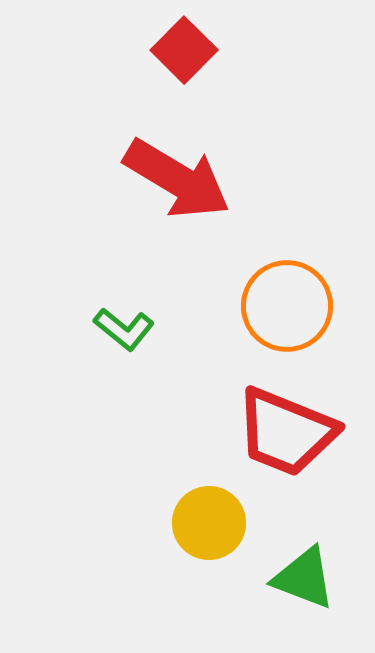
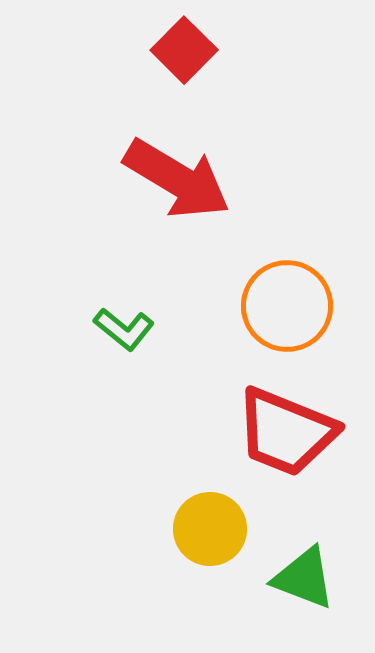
yellow circle: moved 1 px right, 6 px down
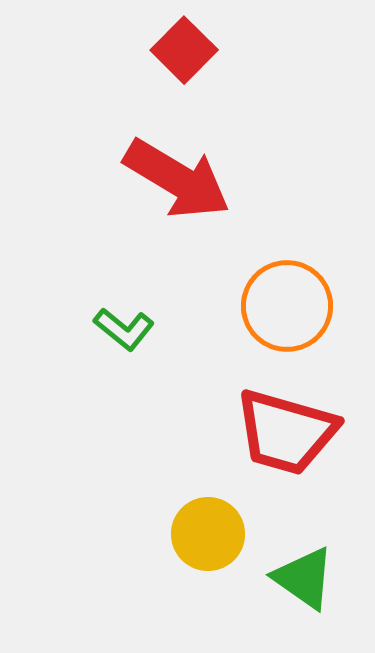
red trapezoid: rotated 6 degrees counterclockwise
yellow circle: moved 2 px left, 5 px down
green triangle: rotated 14 degrees clockwise
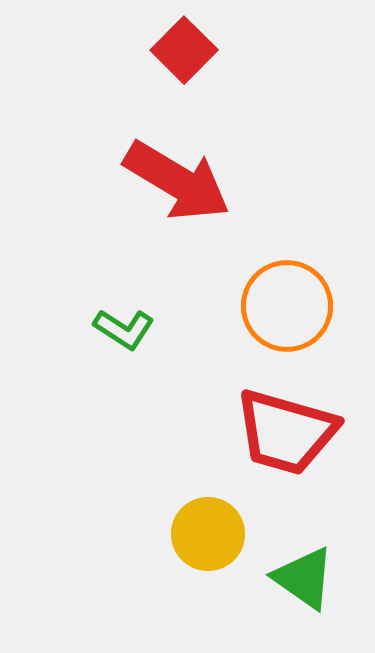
red arrow: moved 2 px down
green L-shape: rotated 6 degrees counterclockwise
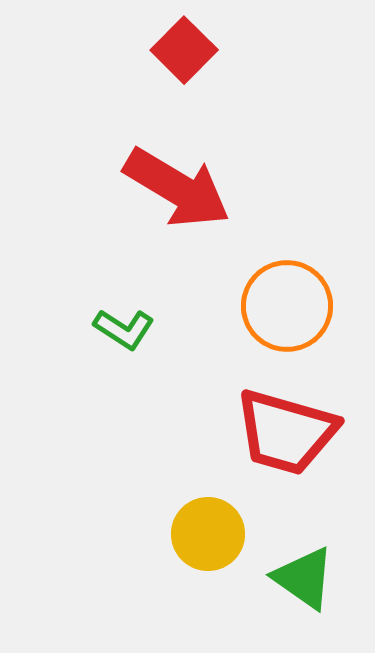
red arrow: moved 7 px down
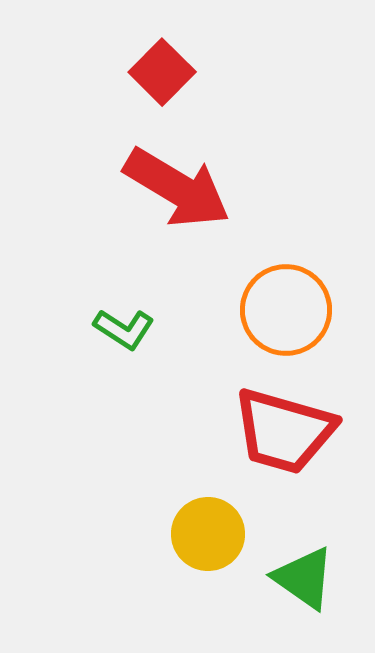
red square: moved 22 px left, 22 px down
orange circle: moved 1 px left, 4 px down
red trapezoid: moved 2 px left, 1 px up
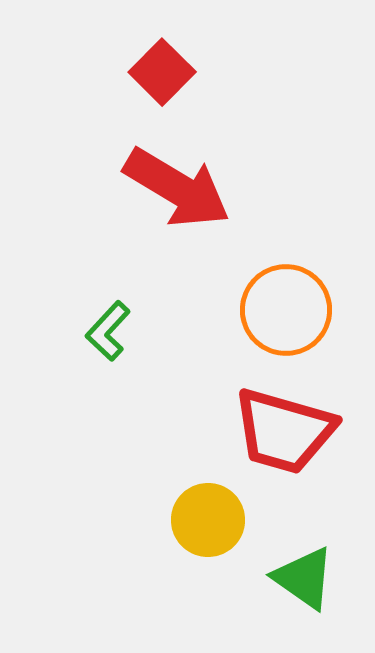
green L-shape: moved 16 px left, 2 px down; rotated 100 degrees clockwise
yellow circle: moved 14 px up
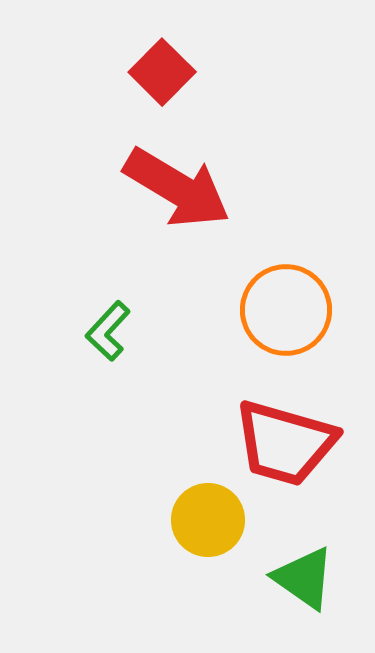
red trapezoid: moved 1 px right, 12 px down
